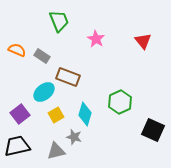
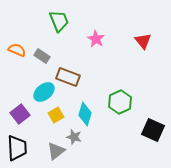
black trapezoid: moved 2 px down; rotated 100 degrees clockwise
gray triangle: rotated 24 degrees counterclockwise
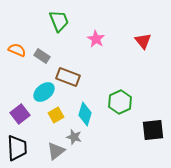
black square: rotated 30 degrees counterclockwise
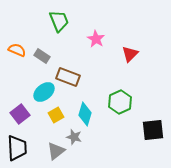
red triangle: moved 13 px left, 13 px down; rotated 24 degrees clockwise
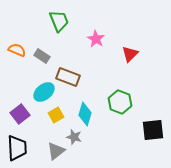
green hexagon: rotated 15 degrees counterclockwise
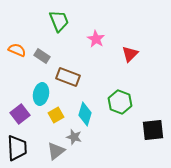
cyan ellipse: moved 3 px left, 2 px down; rotated 40 degrees counterclockwise
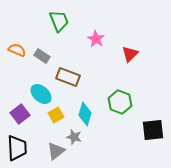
cyan ellipse: rotated 60 degrees counterclockwise
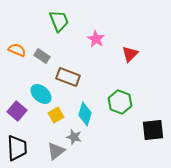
purple square: moved 3 px left, 3 px up; rotated 12 degrees counterclockwise
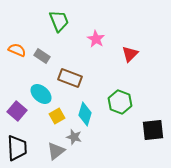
brown rectangle: moved 2 px right, 1 px down
yellow square: moved 1 px right, 1 px down
